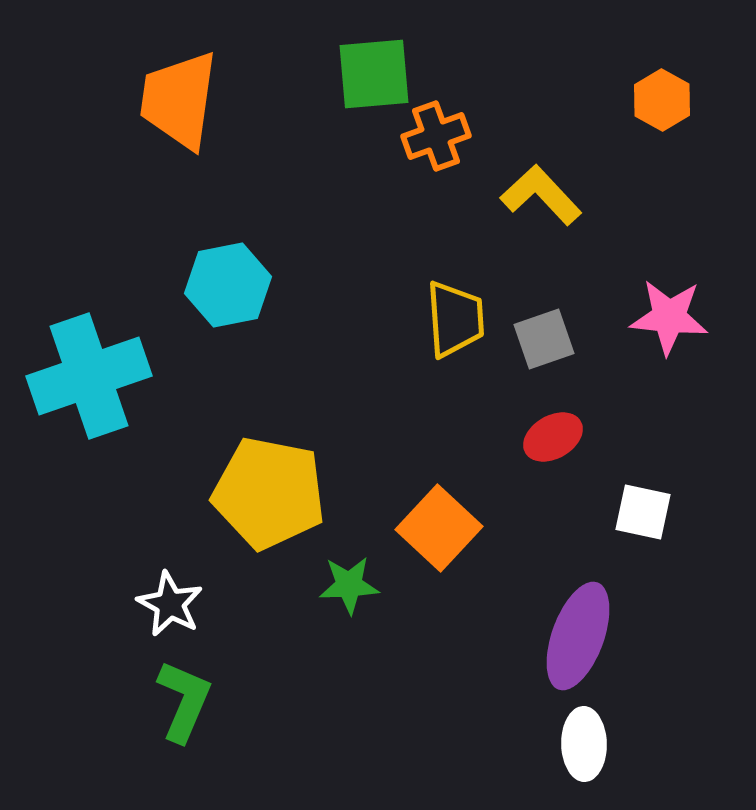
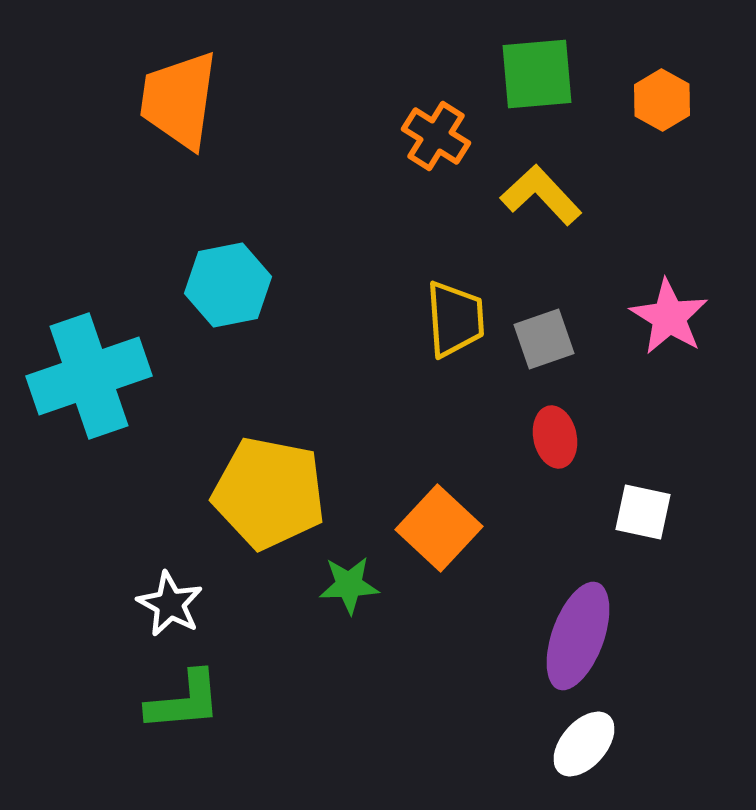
green square: moved 163 px right
orange cross: rotated 38 degrees counterclockwise
pink star: rotated 26 degrees clockwise
red ellipse: moved 2 px right; rotated 72 degrees counterclockwise
green L-shape: rotated 62 degrees clockwise
white ellipse: rotated 42 degrees clockwise
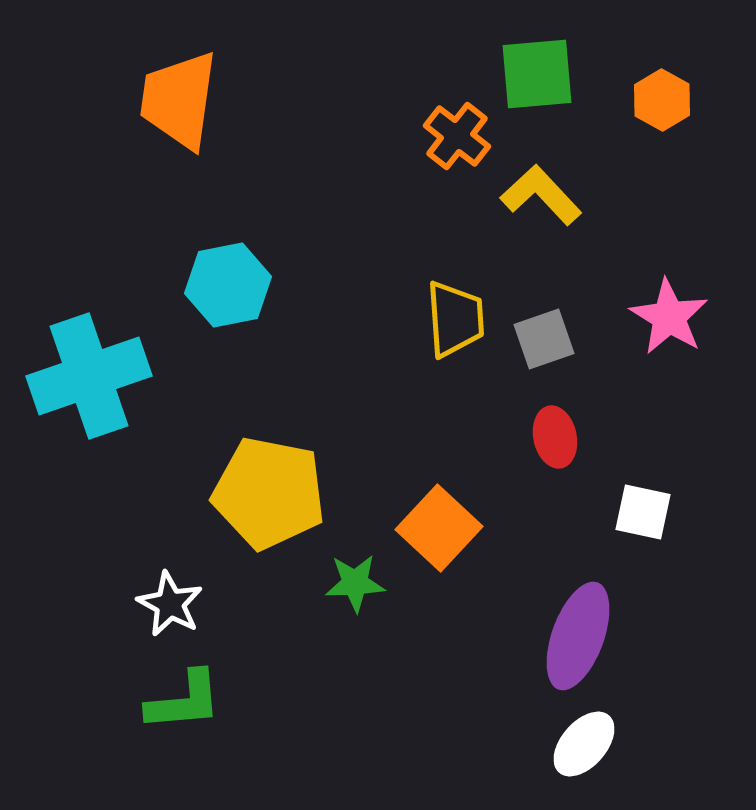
orange cross: moved 21 px right; rotated 6 degrees clockwise
green star: moved 6 px right, 2 px up
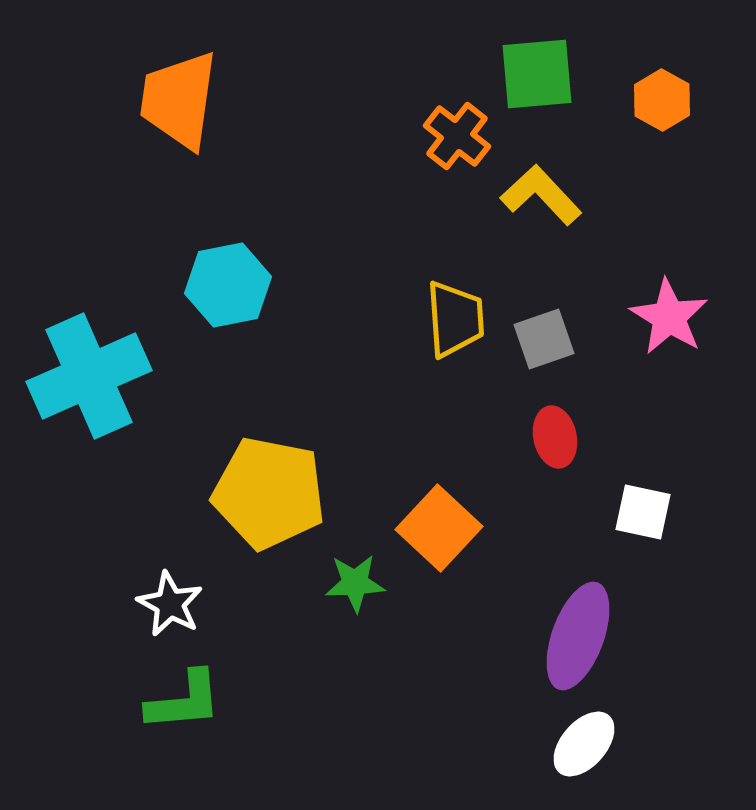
cyan cross: rotated 5 degrees counterclockwise
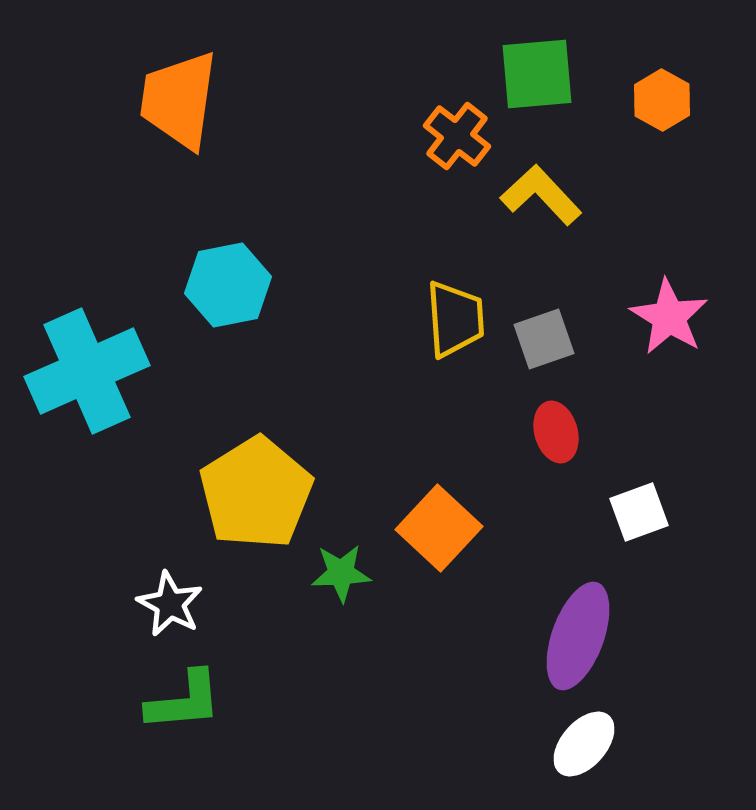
cyan cross: moved 2 px left, 5 px up
red ellipse: moved 1 px right, 5 px up; rotated 4 degrees counterclockwise
yellow pentagon: moved 13 px left; rotated 29 degrees clockwise
white square: moved 4 px left; rotated 32 degrees counterclockwise
green star: moved 14 px left, 10 px up
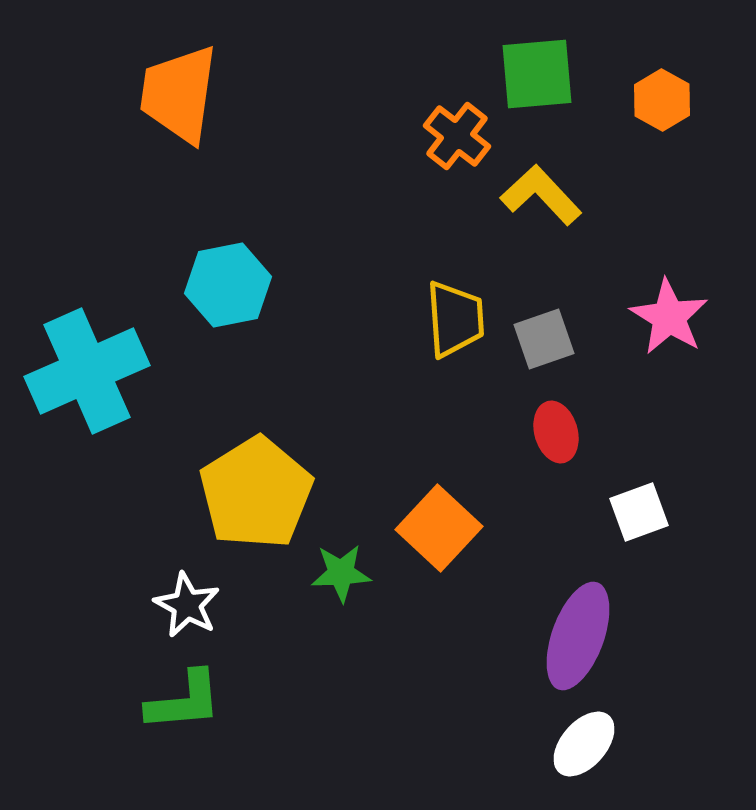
orange trapezoid: moved 6 px up
white star: moved 17 px right, 1 px down
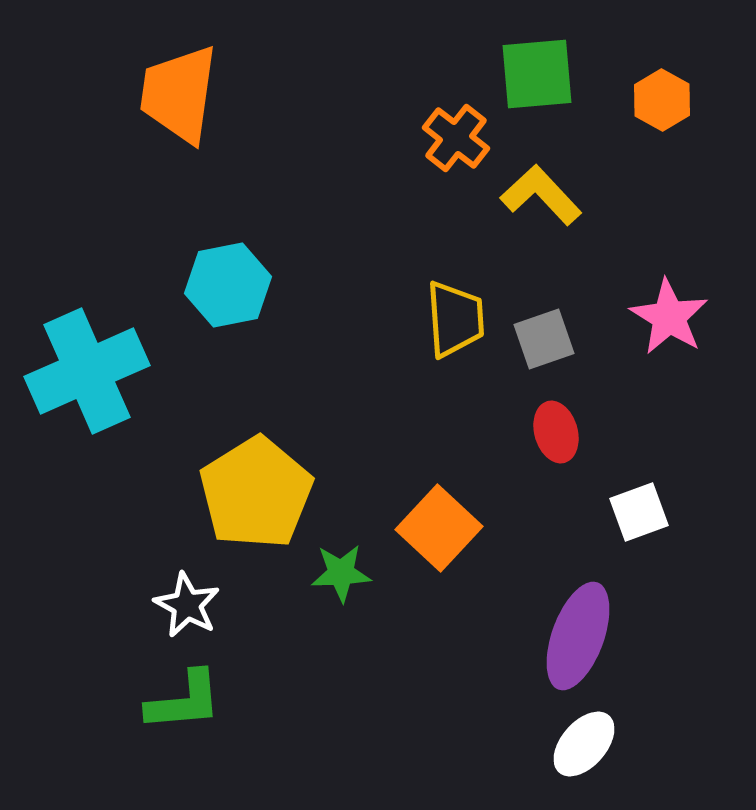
orange cross: moved 1 px left, 2 px down
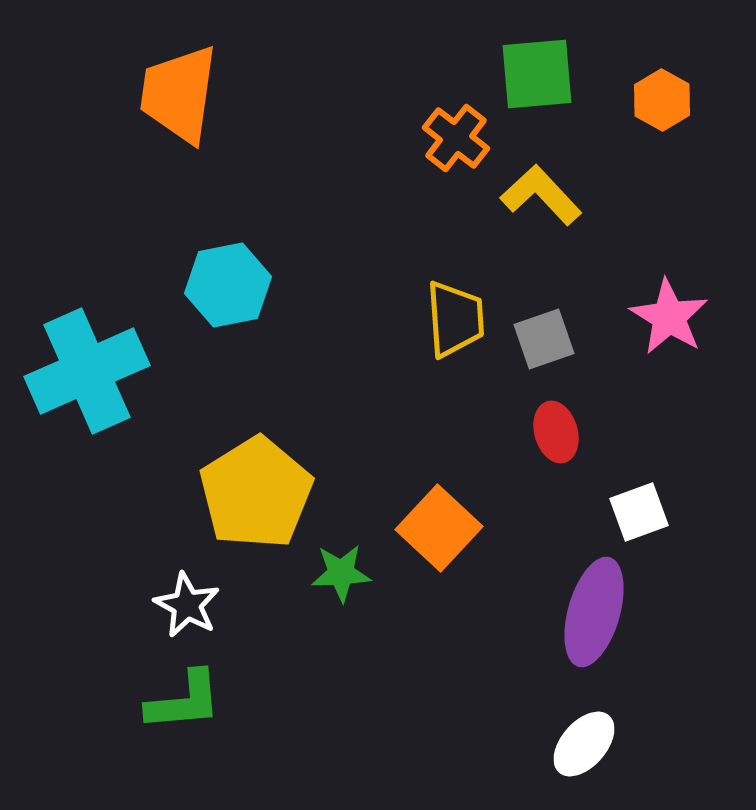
purple ellipse: moved 16 px right, 24 px up; rotated 4 degrees counterclockwise
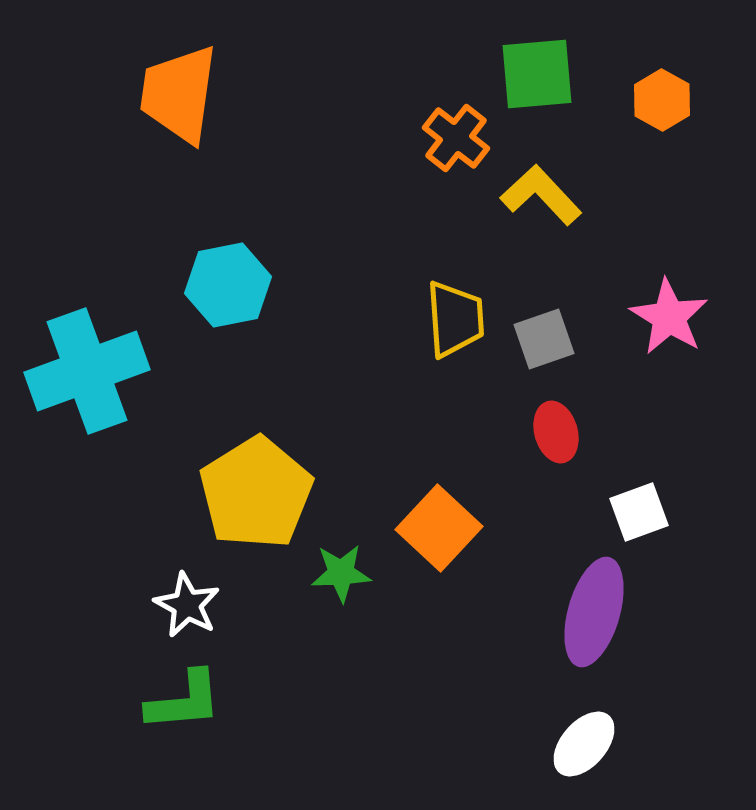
cyan cross: rotated 4 degrees clockwise
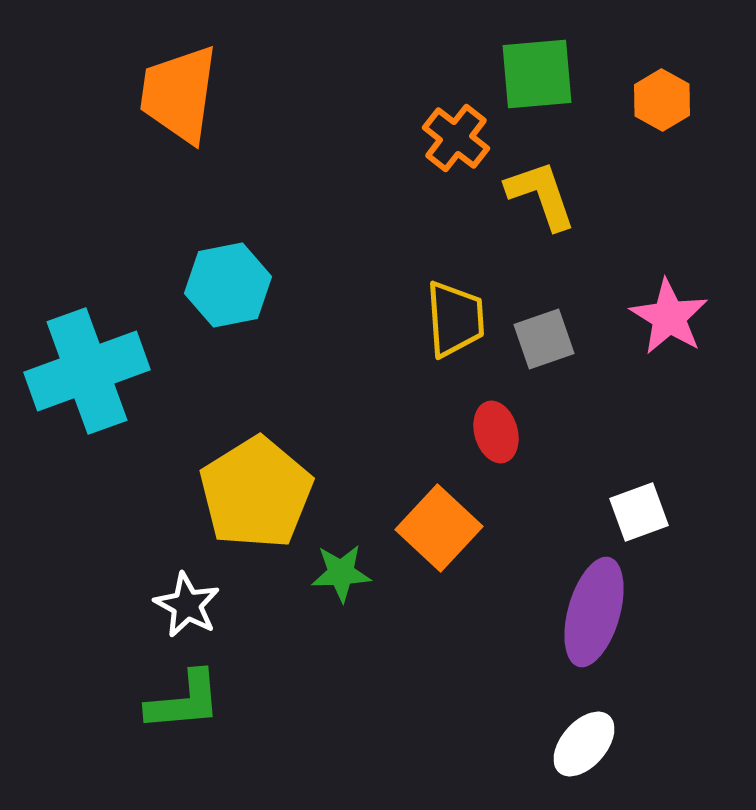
yellow L-shape: rotated 24 degrees clockwise
red ellipse: moved 60 px left
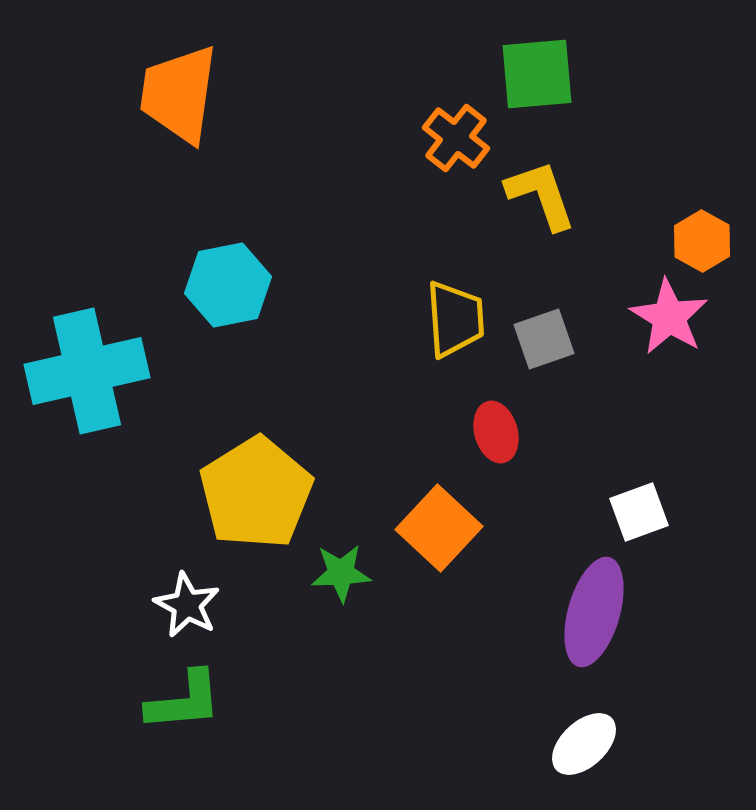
orange hexagon: moved 40 px right, 141 px down
cyan cross: rotated 7 degrees clockwise
white ellipse: rotated 6 degrees clockwise
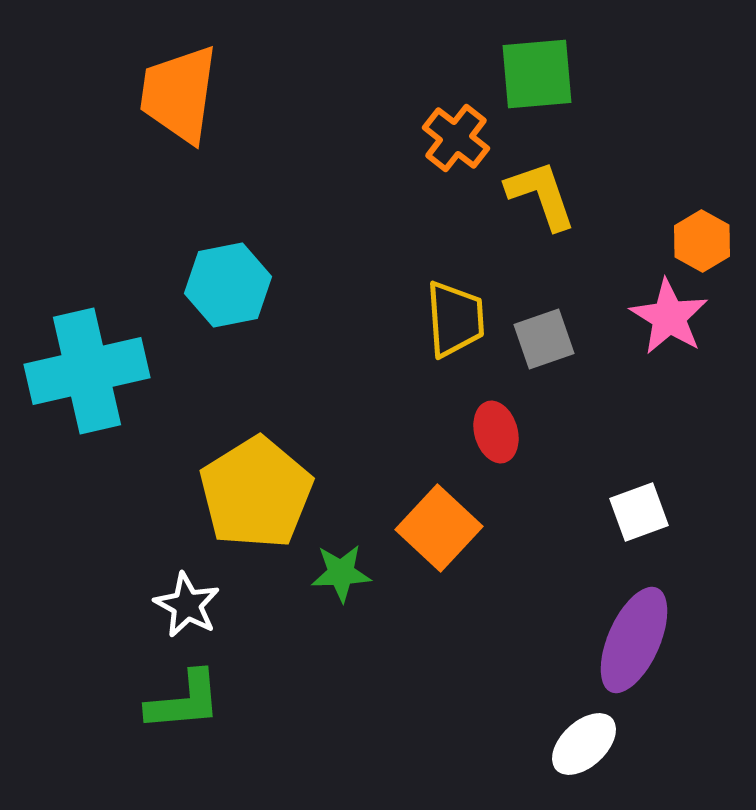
purple ellipse: moved 40 px right, 28 px down; rotated 8 degrees clockwise
